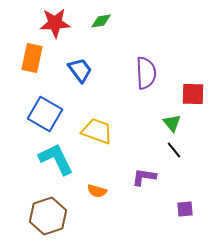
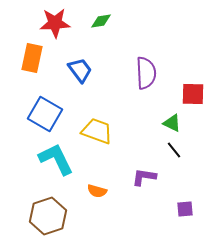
green triangle: rotated 24 degrees counterclockwise
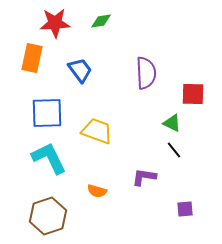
blue square: moved 2 px right, 1 px up; rotated 32 degrees counterclockwise
cyan L-shape: moved 7 px left, 1 px up
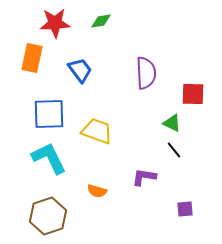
blue square: moved 2 px right, 1 px down
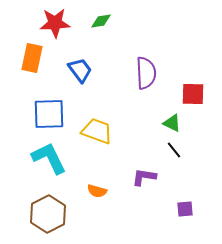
brown hexagon: moved 2 px up; rotated 9 degrees counterclockwise
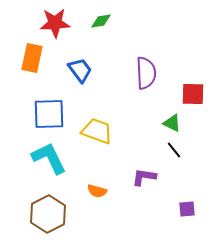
purple square: moved 2 px right
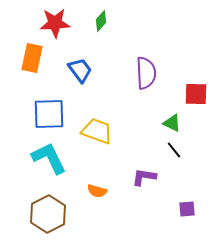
green diamond: rotated 40 degrees counterclockwise
red square: moved 3 px right
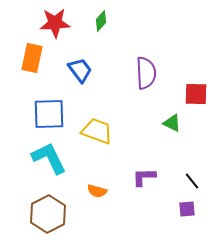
black line: moved 18 px right, 31 px down
purple L-shape: rotated 10 degrees counterclockwise
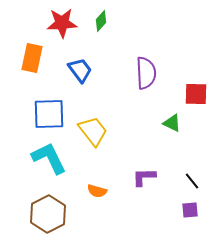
red star: moved 7 px right
yellow trapezoid: moved 4 px left; rotated 32 degrees clockwise
purple square: moved 3 px right, 1 px down
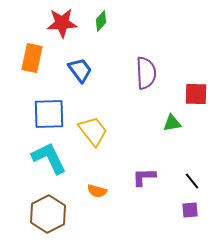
green triangle: rotated 36 degrees counterclockwise
